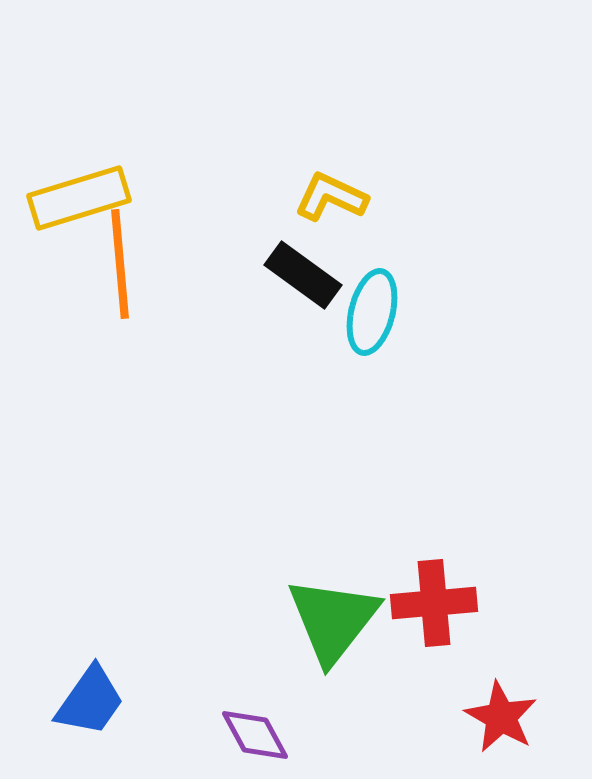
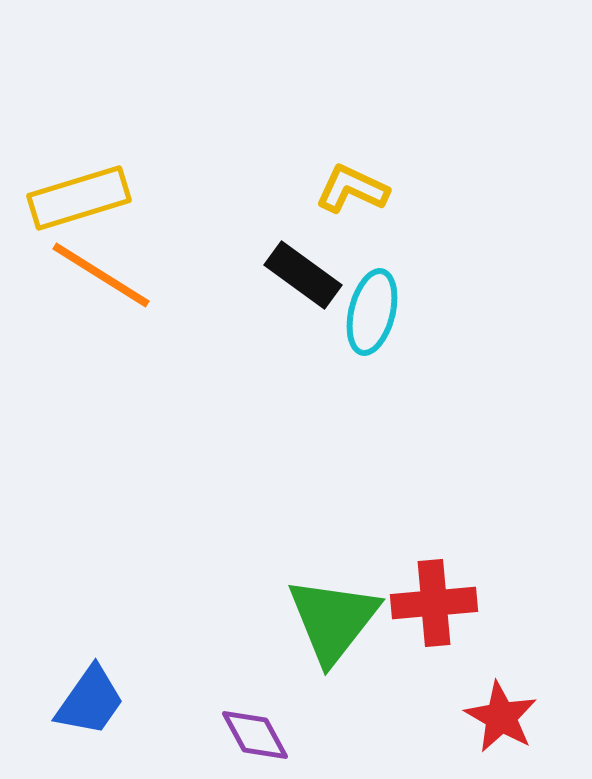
yellow L-shape: moved 21 px right, 8 px up
orange line: moved 19 px left, 11 px down; rotated 53 degrees counterclockwise
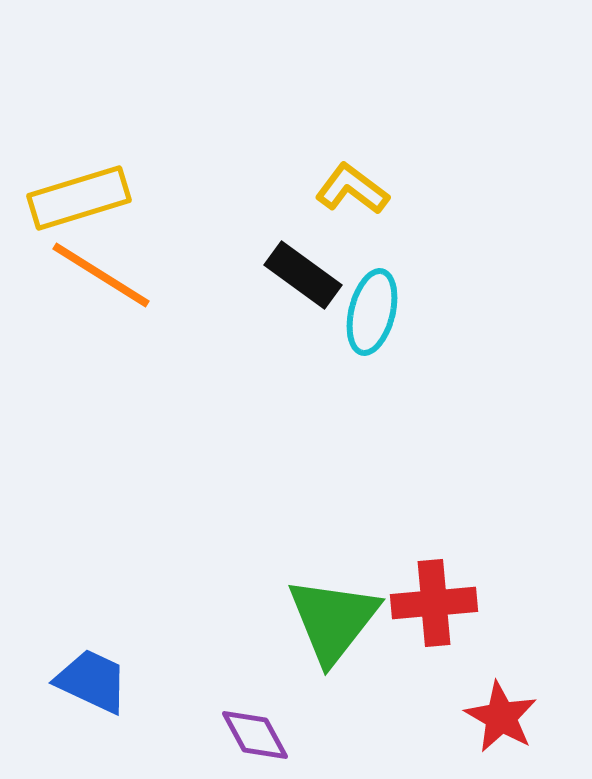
yellow L-shape: rotated 12 degrees clockwise
blue trapezoid: moved 2 px right, 20 px up; rotated 100 degrees counterclockwise
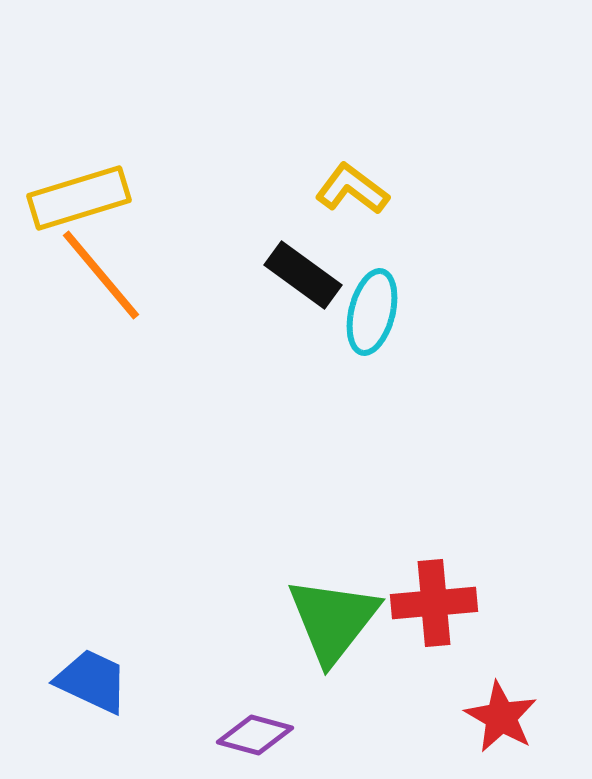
orange line: rotated 18 degrees clockwise
purple diamond: rotated 46 degrees counterclockwise
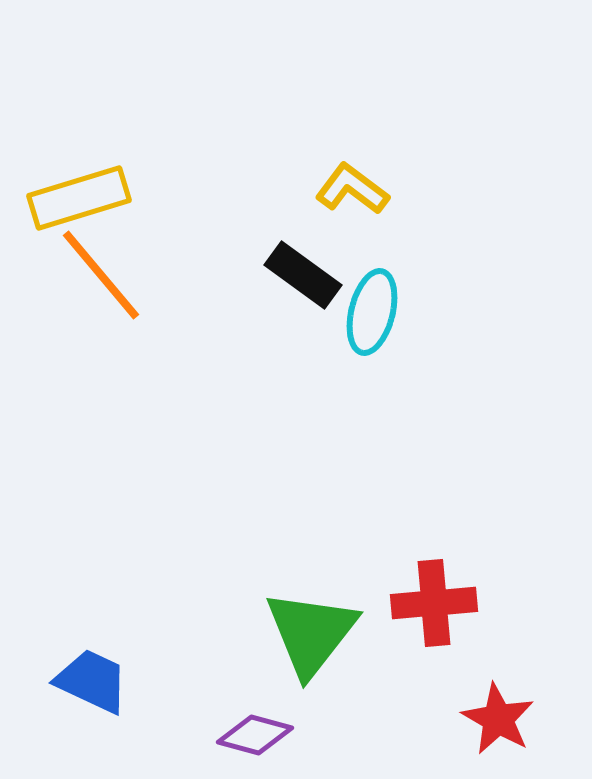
green triangle: moved 22 px left, 13 px down
red star: moved 3 px left, 2 px down
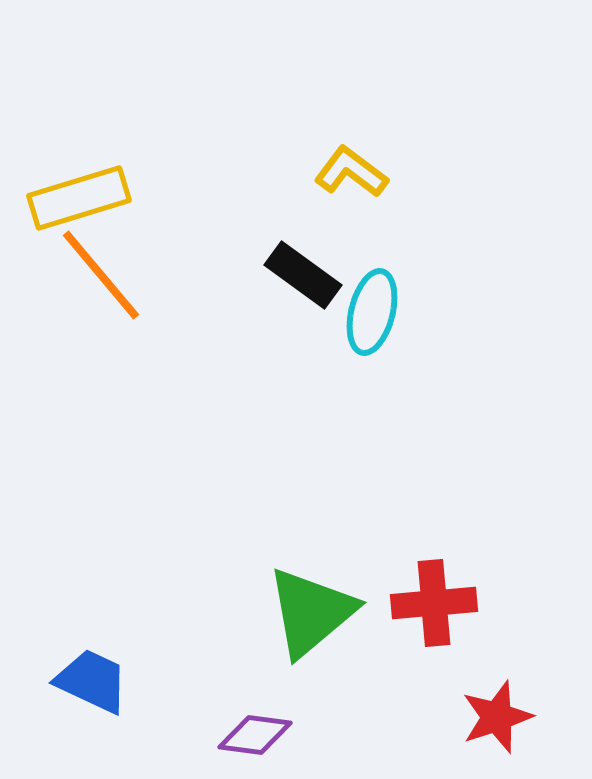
yellow L-shape: moved 1 px left, 17 px up
green triangle: moved 21 px up; rotated 12 degrees clockwise
red star: moved 1 px left, 2 px up; rotated 24 degrees clockwise
purple diamond: rotated 8 degrees counterclockwise
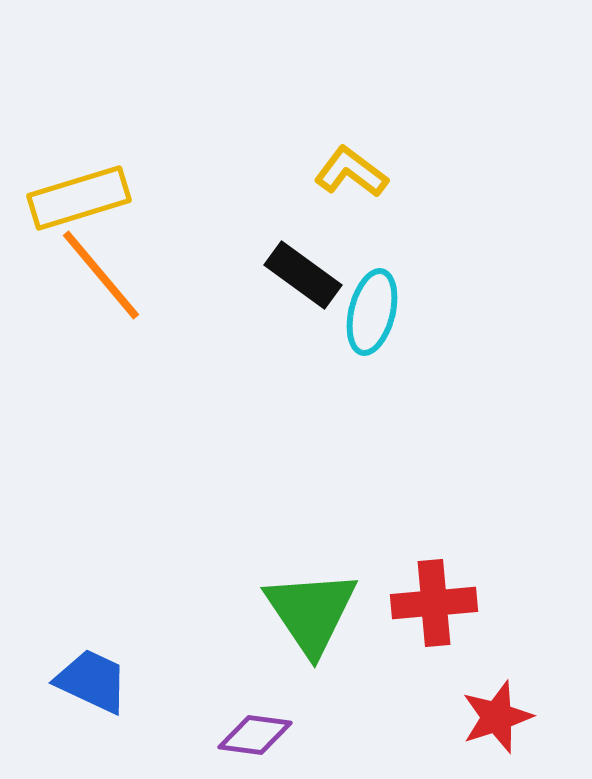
green triangle: rotated 24 degrees counterclockwise
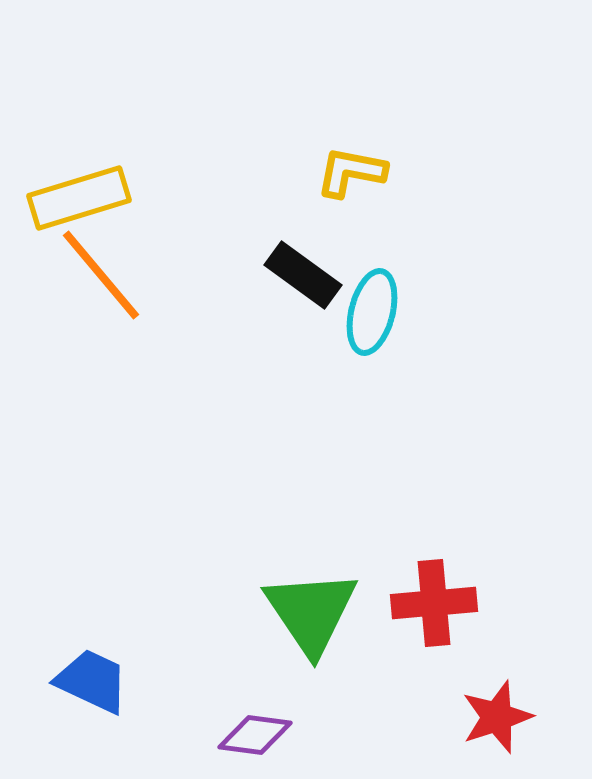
yellow L-shape: rotated 26 degrees counterclockwise
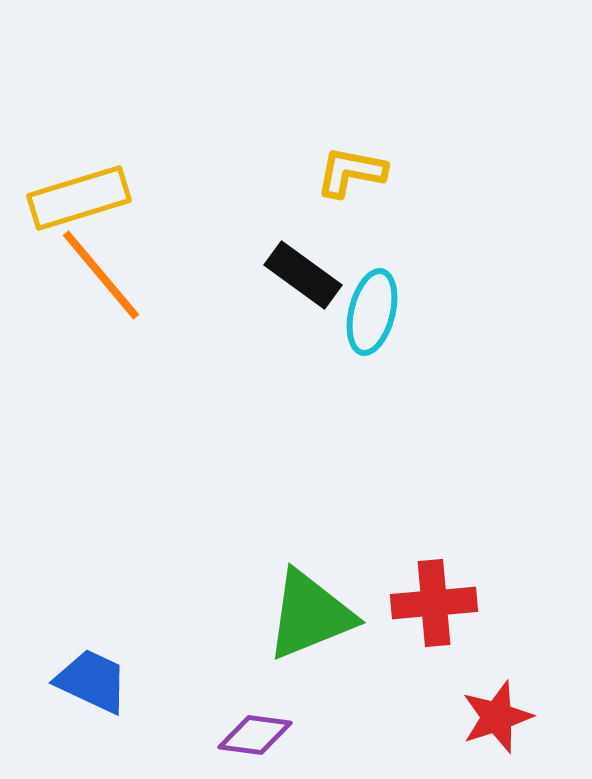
green triangle: moved 1 px left, 3 px down; rotated 42 degrees clockwise
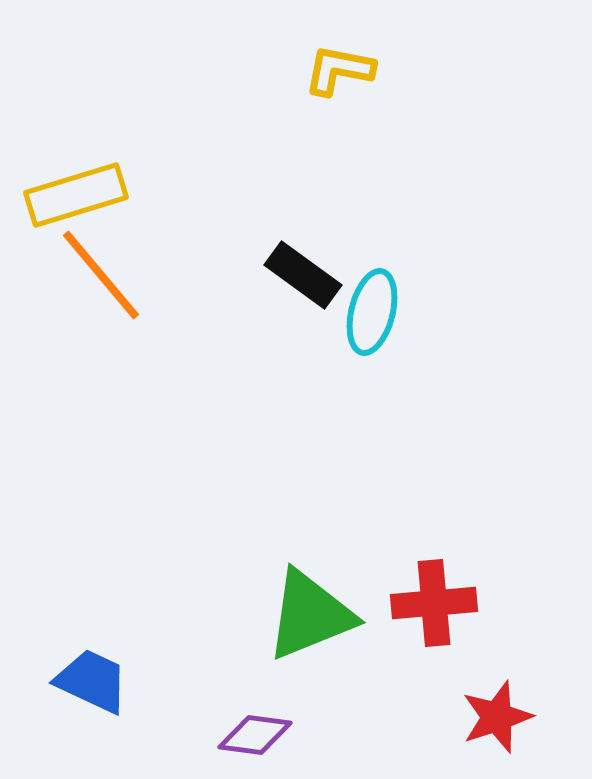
yellow L-shape: moved 12 px left, 102 px up
yellow rectangle: moved 3 px left, 3 px up
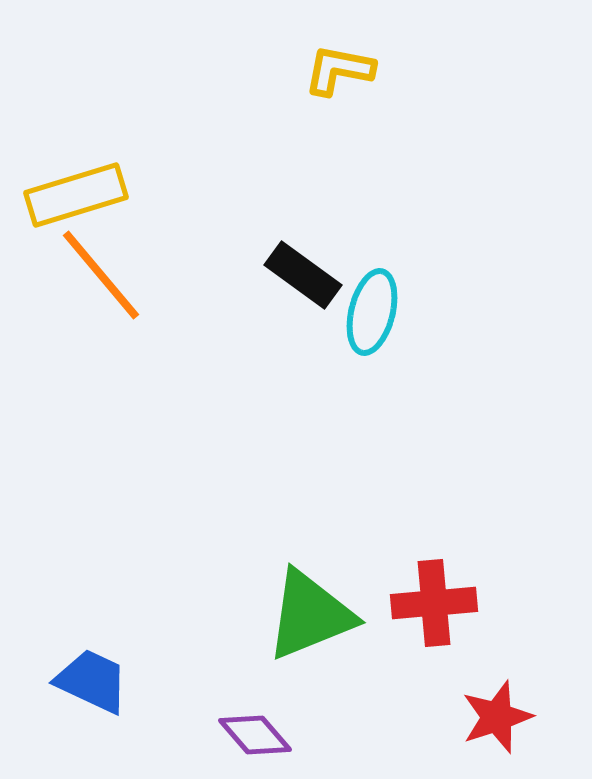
purple diamond: rotated 42 degrees clockwise
